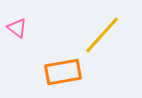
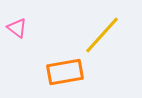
orange rectangle: moved 2 px right
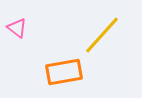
orange rectangle: moved 1 px left
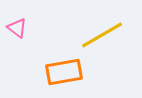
yellow line: rotated 18 degrees clockwise
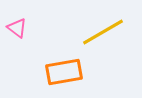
yellow line: moved 1 px right, 3 px up
